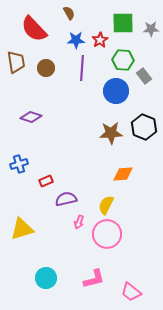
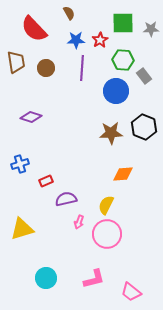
blue cross: moved 1 px right
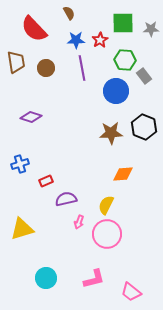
green hexagon: moved 2 px right
purple line: rotated 15 degrees counterclockwise
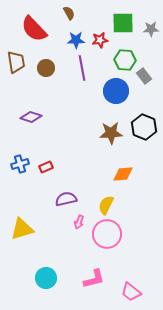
red star: rotated 21 degrees clockwise
red rectangle: moved 14 px up
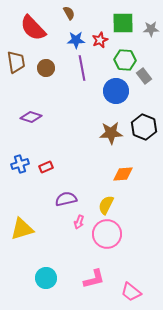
red semicircle: moved 1 px left, 1 px up
red star: rotated 14 degrees counterclockwise
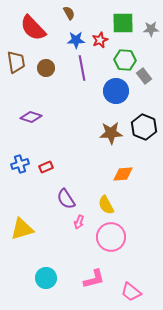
purple semicircle: rotated 110 degrees counterclockwise
yellow semicircle: rotated 54 degrees counterclockwise
pink circle: moved 4 px right, 3 px down
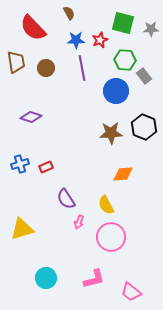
green square: rotated 15 degrees clockwise
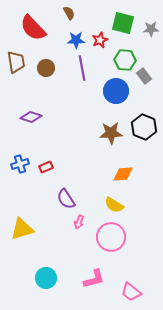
yellow semicircle: moved 8 px right; rotated 30 degrees counterclockwise
